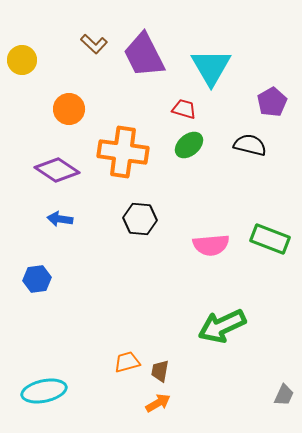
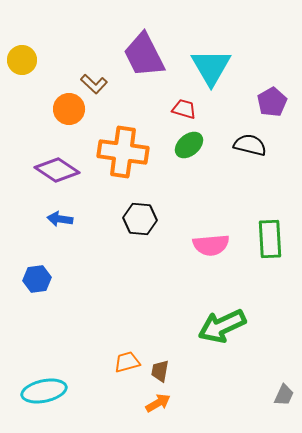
brown L-shape: moved 40 px down
green rectangle: rotated 66 degrees clockwise
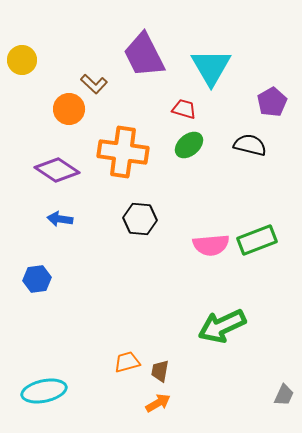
green rectangle: moved 13 px left, 1 px down; rotated 72 degrees clockwise
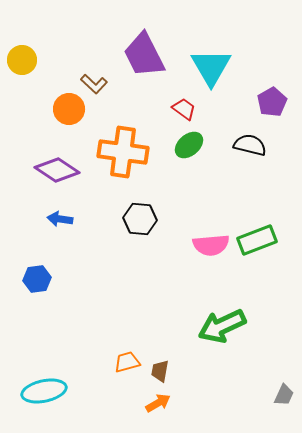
red trapezoid: rotated 20 degrees clockwise
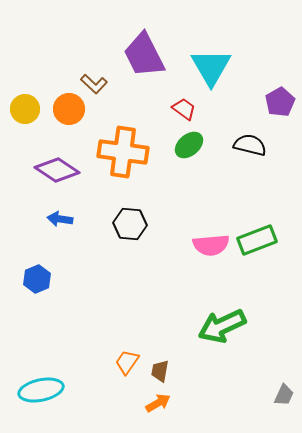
yellow circle: moved 3 px right, 49 px down
purple pentagon: moved 8 px right
black hexagon: moved 10 px left, 5 px down
blue hexagon: rotated 16 degrees counterclockwise
orange trapezoid: rotated 40 degrees counterclockwise
cyan ellipse: moved 3 px left, 1 px up
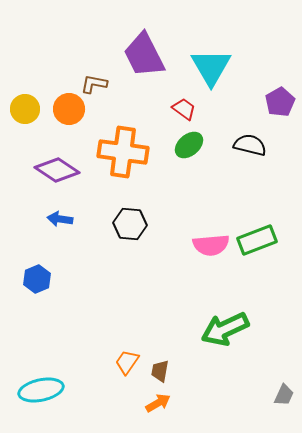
brown L-shape: rotated 148 degrees clockwise
green arrow: moved 3 px right, 3 px down
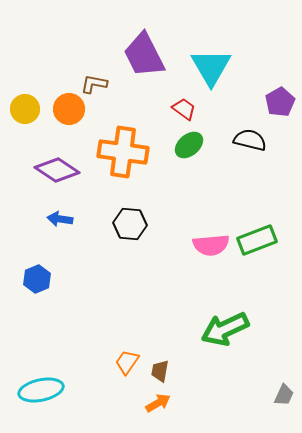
black semicircle: moved 5 px up
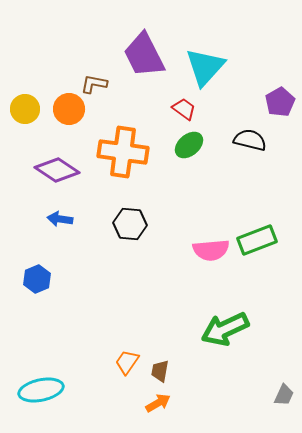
cyan triangle: moved 6 px left; rotated 12 degrees clockwise
pink semicircle: moved 5 px down
